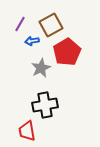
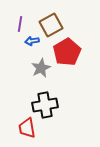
purple line: rotated 21 degrees counterclockwise
red trapezoid: moved 3 px up
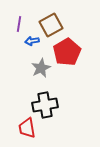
purple line: moved 1 px left
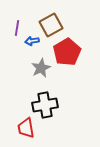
purple line: moved 2 px left, 4 px down
red trapezoid: moved 1 px left
